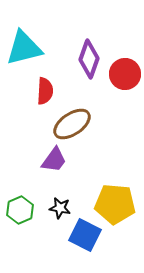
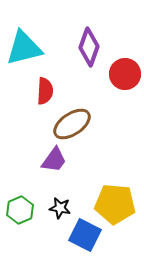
purple diamond: moved 12 px up
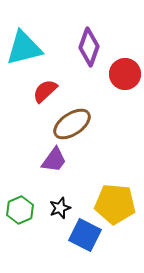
red semicircle: rotated 136 degrees counterclockwise
black star: rotated 30 degrees counterclockwise
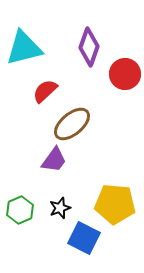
brown ellipse: rotated 6 degrees counterclockwise
blue square: moved 1 px left, 3 px down
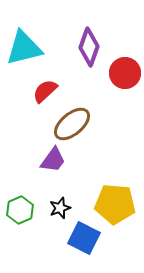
red circle: moved 1 px up
purple trapezoid: moved 1 px left
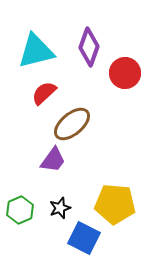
cyan triangle: moved 12 px right, 3 px down
red semicircle: moved 1 px left, 2 px down
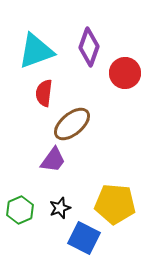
cyan triangle: rotated 6 degrees counterclockwise
red semicircle: rotated 40 degrees counterclockwise
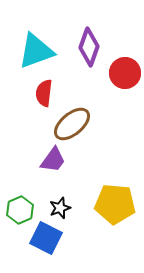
blue square: moved 38 px left
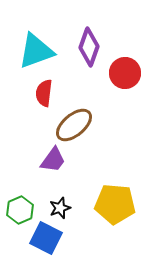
brown ellipse: moved 2 px right, 1 px down
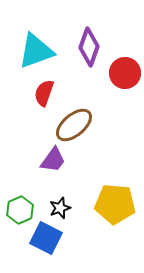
red semicircle: rotated 12 degrees clockwise
